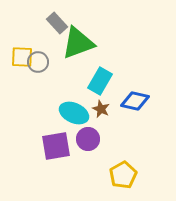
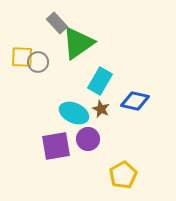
green triangle: rotated 15 degrees counterclockwise
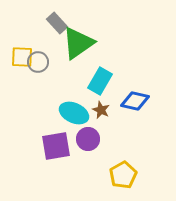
brown star: moved 1 px down
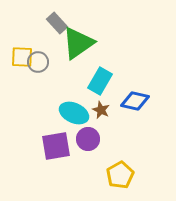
yellow pentagon: moved 3 px left
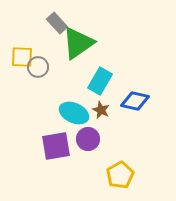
gray circle: moved 5 px down
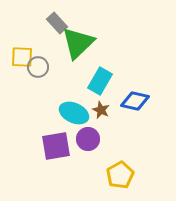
green triangle: rotated 9 degrees counterclockwise
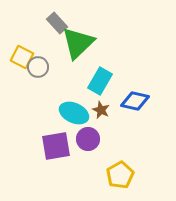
yellow square: rotated 25 degrees clockwise
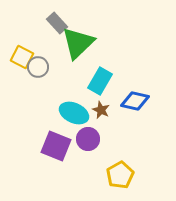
purple square: rotated 32 degrees clockwise
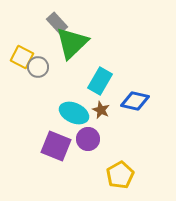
green triangle: moved 6 px left
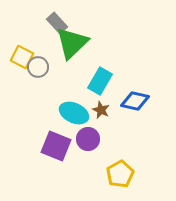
yellow pentagon: moved 1 px up
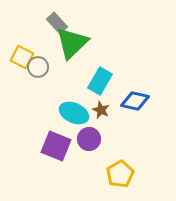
purple circle: moved 1 px right
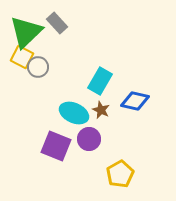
green triangle: moved 46 px left, 11 px up
